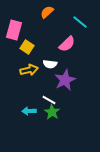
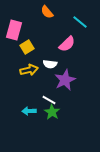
orange semicircle: rotated 88 degrees counterclockwise
yellow square: rotated 24 degrees clockwise
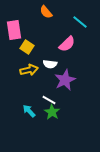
orange semicircle: moved 1 px left
pink rectangle: rotated 24 degrees counterclockwise
yellow square: rotated 24 degrees counterclockwise
cyan arrow: rotated 48 degrees clockwise
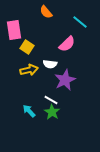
white line: moved 2 px right
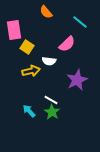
white semicircle: moved 1 px left, 3 px up
yellow arrow: moved 2 px right, 1 px down
purple star: moved 12 px right
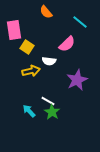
white line: moved 3 px left, 1 px down
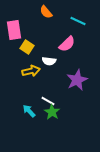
cyan line: moved 2 px left, 1 px up; rotated 14 degrees counterclockwise
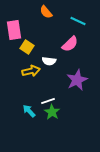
pink semicircle: moved 3 px right
white line: rotated 48 degrees counterclockwise
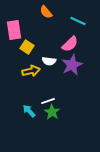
purple star: moved 5 px left, 15 px up
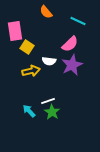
pink rectangle: moved 1 px right, 1 px down
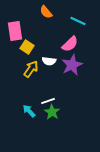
yellow arrow: moved 2 px up; rotated 42 degrees counterclockwise
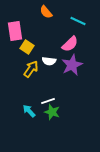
green star: rotated 14 degrees counterclockwise
